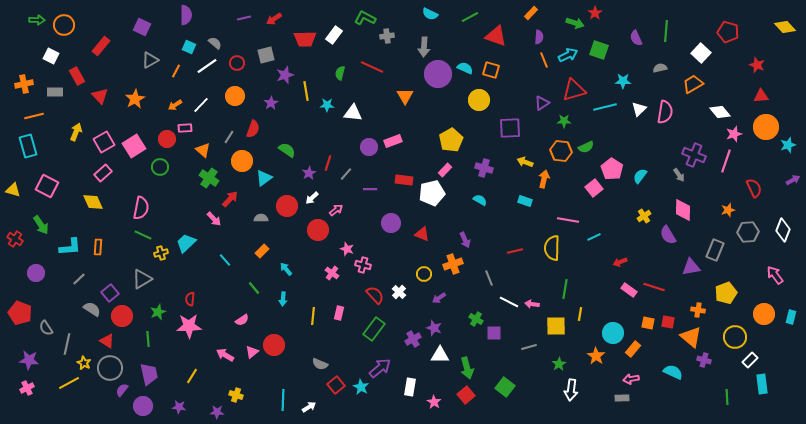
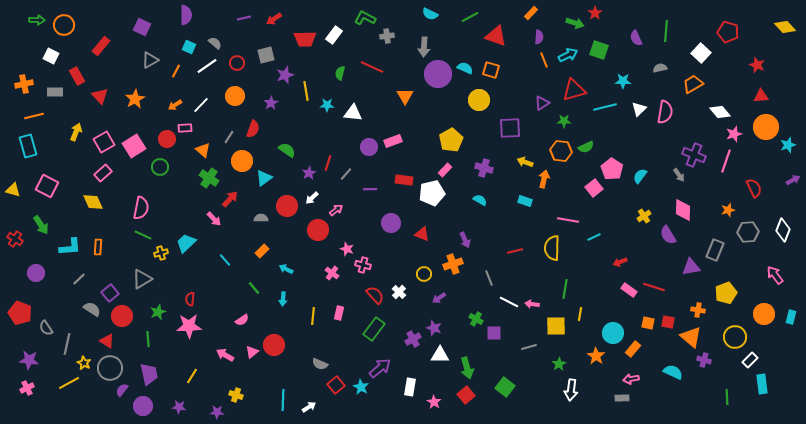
cyan arrow at (286, 269): rotated 24 degrees counterclockwise
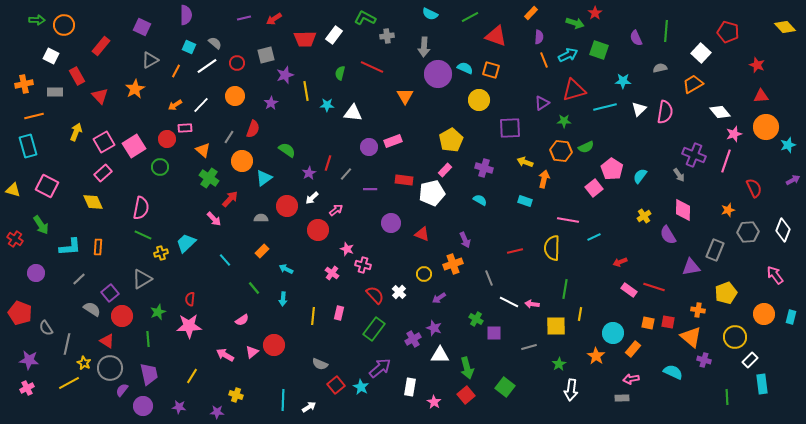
orange star at (135, 99): moved 10 px up
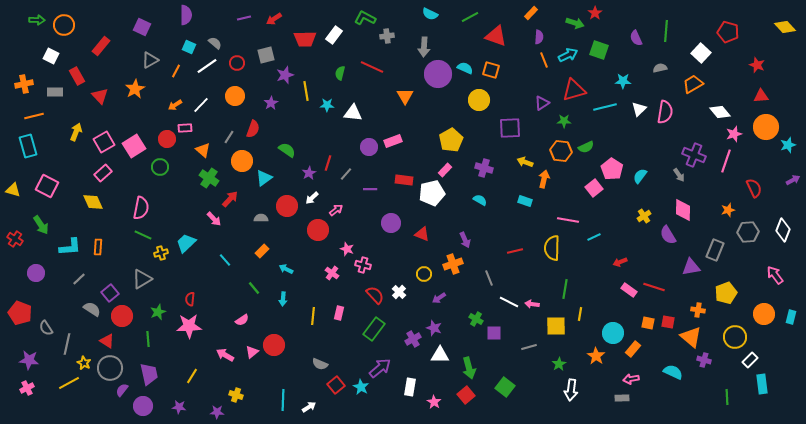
green arrow at (467, 368): moved 2 px right
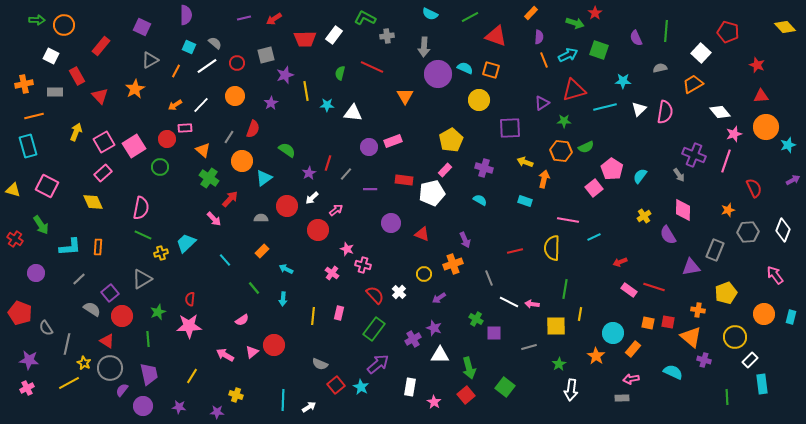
purple arrow at (380, 368): moved 2 px left, 4 px up
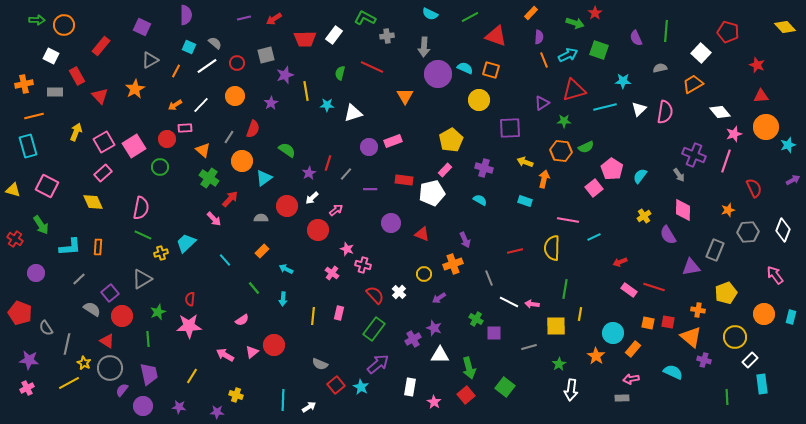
white triangle at (353, 113): rotated 24 degrees counterclockwise
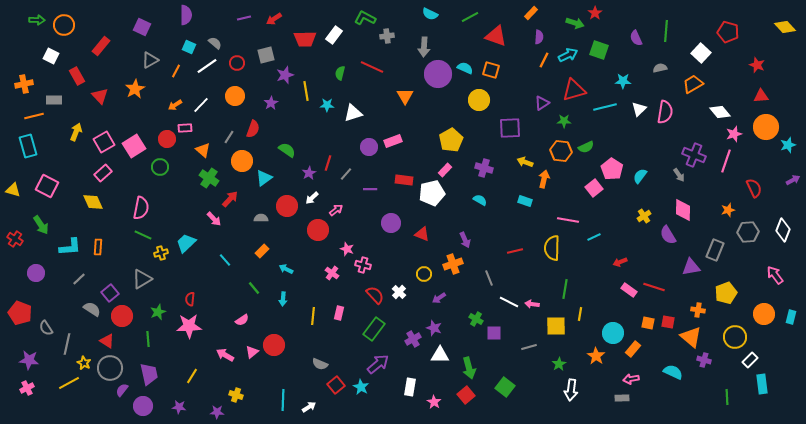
orange line at (544, 60): rotated 49 degrees clockwise
gray rectangle at (55, 92): moved 1 px left, 8 px down
